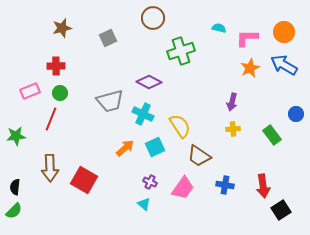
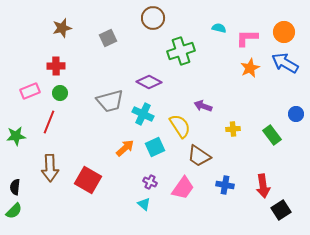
blue arrow: moved 1 px right, 2 px up
purple arrow: moved 29 px left, 4 px down; rotated 96 degrees clockwise
red line: moved 2 px left, 3 px down
red square: moved 4 px right
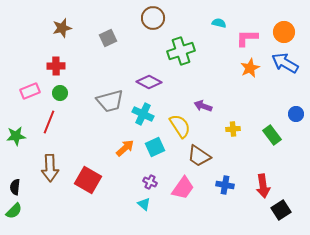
cyan semicircle: moved 5 px up
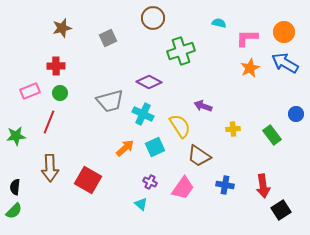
cyan triangle: moved 3 px left
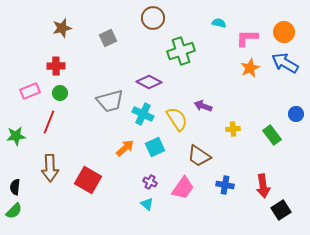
yellow semicircle: moved 3 px left, 7 px up
cyan triangle: moved 6 px right
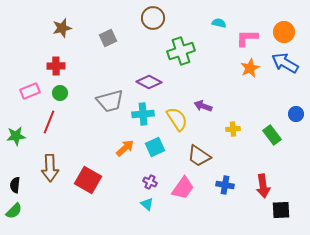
cyan cross: rotated 30 degrees counterclockwise
black semicircle: moved 2 px up
black square: rotated 30 degrees clockwise
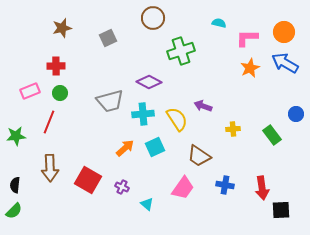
purple cross: moved 28 px left, 5 px down
red arrow: moved 1 px left, 2 px down
